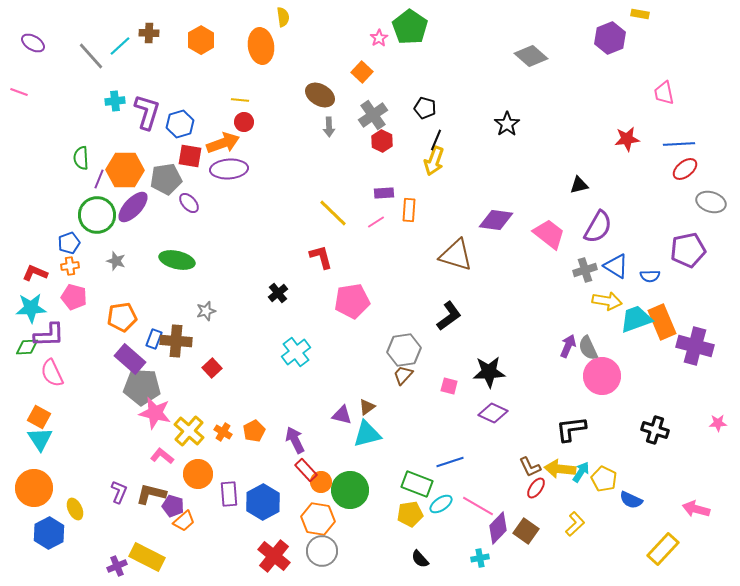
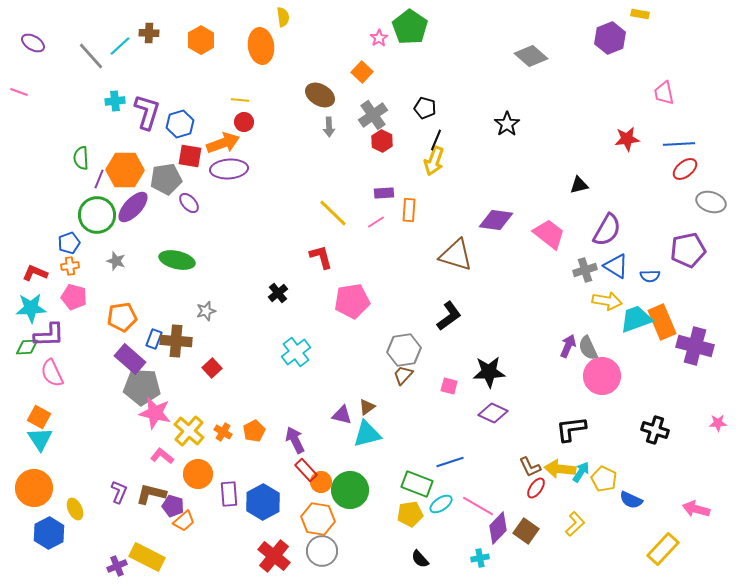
purple semicircle at (598, 227): moved 9 px right, 3 px down
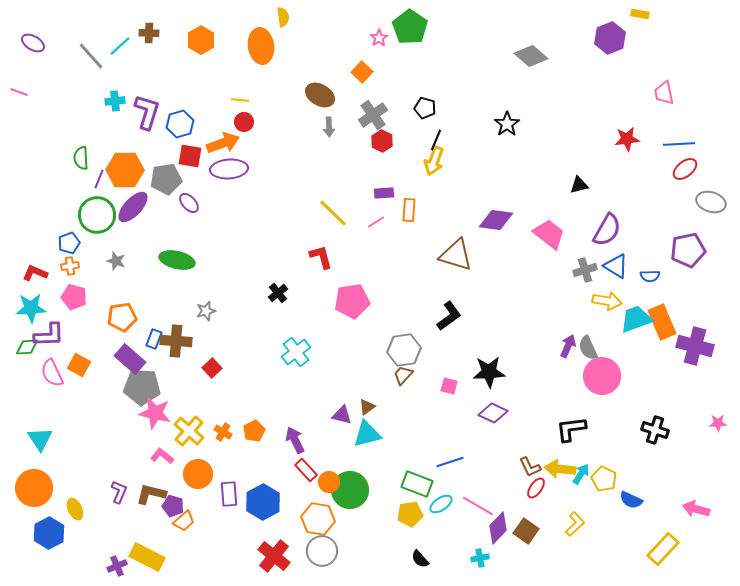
orange square at (39, 417): moved 40 px right, 52 px up
cyan arrow at (581, 472): moved 2 px down
orange circle at (321, 482): moved 8 px right
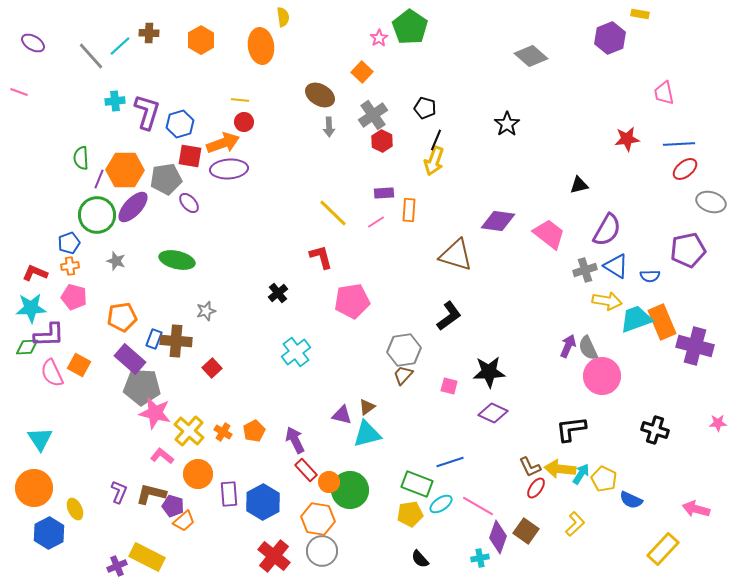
purple diamond at (496, 220): moved 2 px right, 1 px down
purple diamond at (498, 528): moved 9 px down; rotated 24 degrees counterclockwise
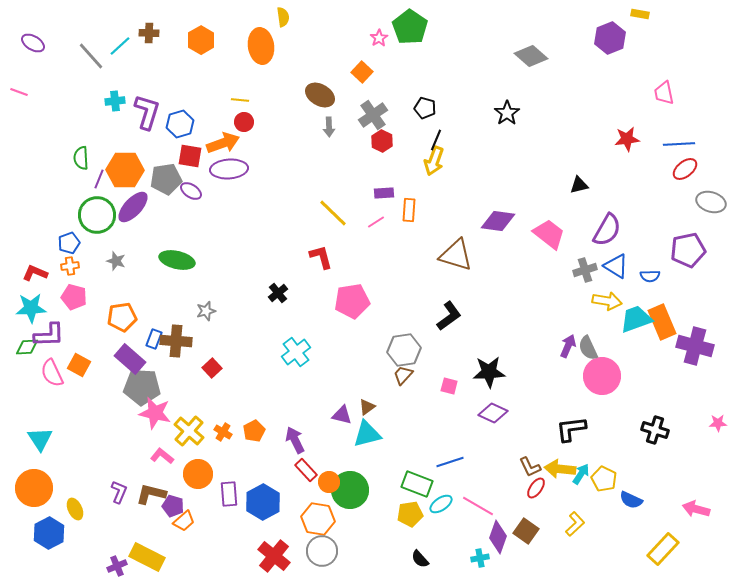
black star at (507, 124): moved 11 px up
purple ellipse at (189, 203): moved 2 px right, 12 px up; rotated 15 degrees counterclockwise
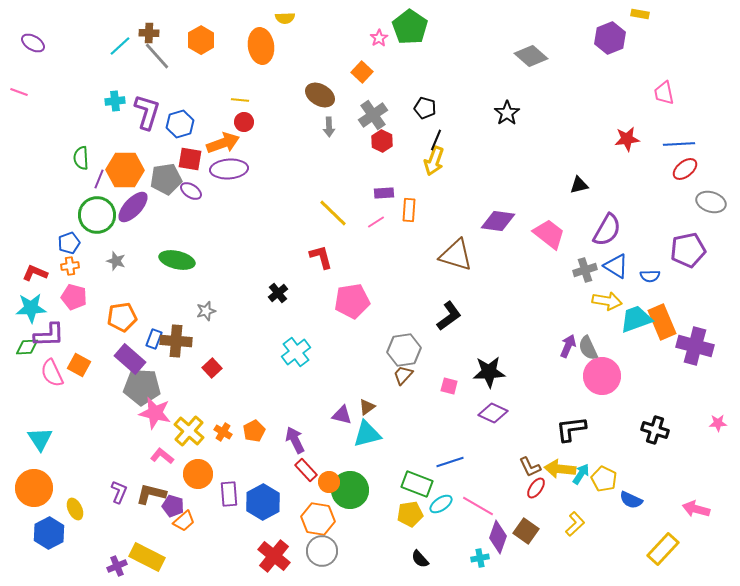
yellow semicircle at (283, 17): moved 2 px right, 1 px down; rotated 96 degrees clockwise
gray line at (91, 56): moved 66 px right
red square at (190, 156): moved 3 px down
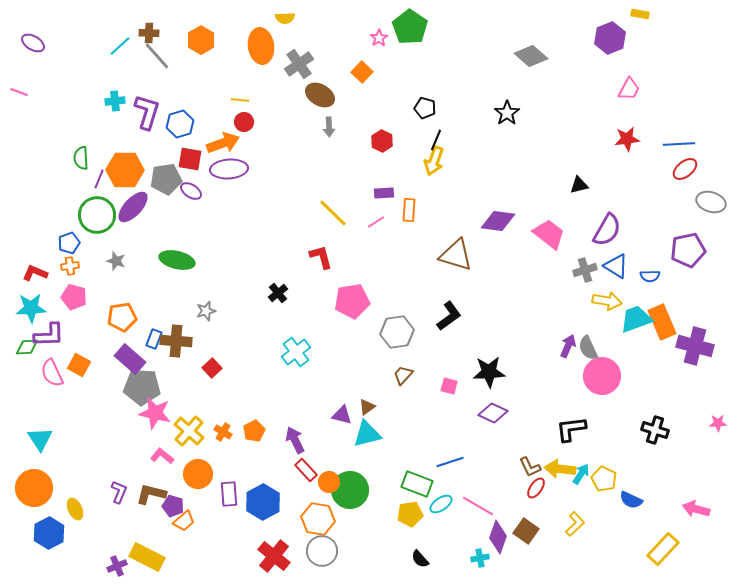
pink trapezoid at (664, 93): moved 35 px left, 4 px up; rotated 140 degrees counterclockwise
gray cross at (373, 115): moved 74 px left, 51 px up
gray hexagon at (404, 350): moved 7 px left, 18 px up
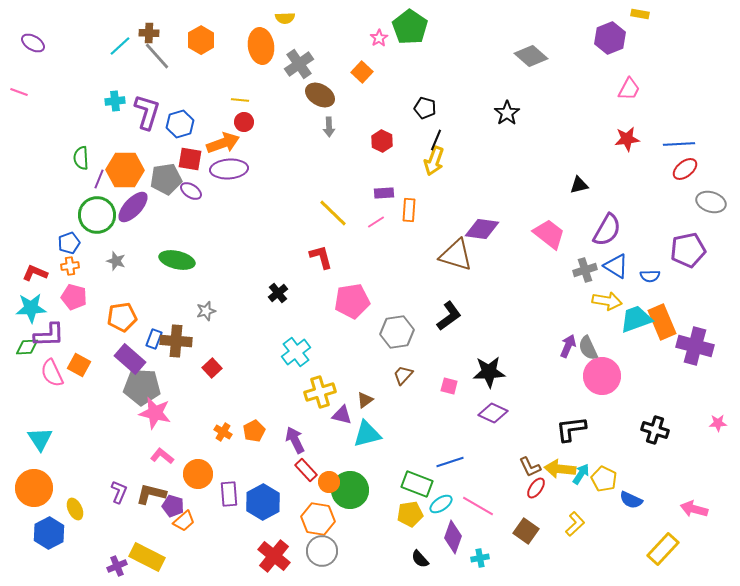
purple diamond at (498, 221): moved 16 px left, 8 px down
brown triangle at (367, 407): moved 2 px left, 7 px up
yellow cross at (189, 431): moved 131 px right, 39 px up; rotated 32 degrees clockwise
pink arrow at (696, 509): moved 2 px left
purple diamond at (498, 537): moved 45 px left
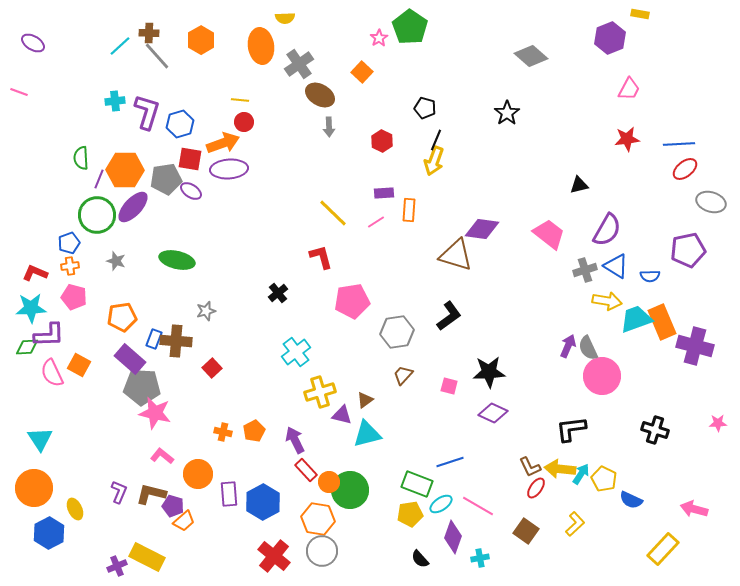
orange cross at (223, 432): rotated 18 degrees counterclockwise
